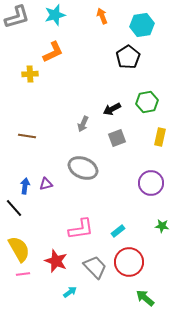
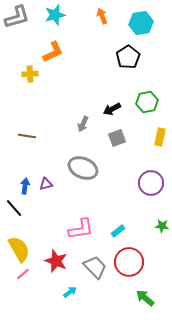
cyan hexagon: moved 1 px left, 2 px up
pink line: rotated 32 degrees counterclockwise
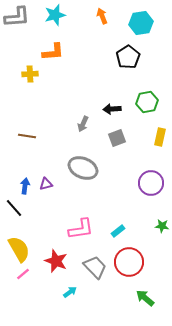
gray L-shape: rotated 12 degrees clockwise
orange L-shape: rotated 20 degrees clockwise
black arrow: rotated 24 degrees clockwise
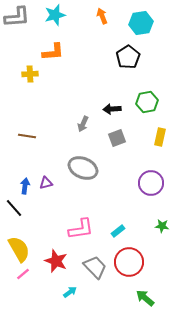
purple triangle: moved 1 px up
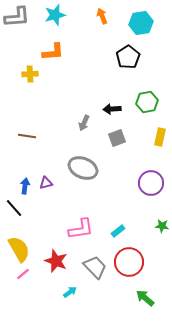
gray arrow: moved 1 px right, 1 px up
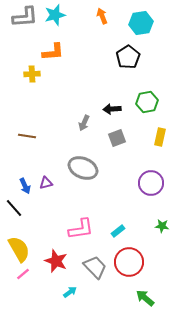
gray L-shape: moved 8 px right
yellow cross: moved 2 px right
blue arrow: rotated 147 degrees clockwise
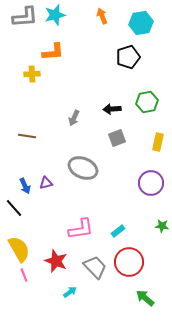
black pentagon: rotated 15 degrees clockwise
gray arrow: moved 10 px left, 5 px up
yellow rectangle: moved 2 px left, 5 px down
pink line: moved 1 px right, 1 px down; rotated 72 degrees counterclockwise
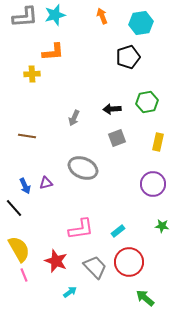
purple circle: moved 2 px right, 1 px down
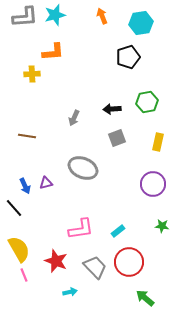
cyan arrow: rotated 24 degrees clockwise
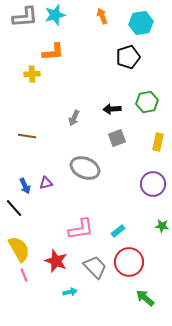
gray ellipse: moved 2 px right
